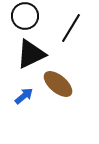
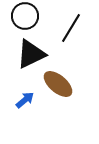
blue arrow: moved 1 px right, 4 px down
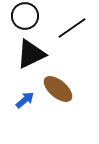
black line: moved 1 px right; rotated 24 degrees clockwise
brown ellipse: moved 5 px down
